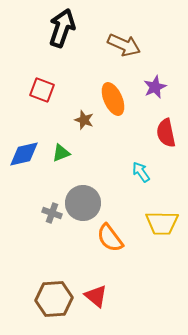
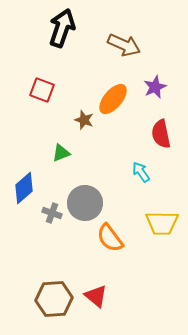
orange ellipse: rotated 64 degrees clockwise
red semicircle: moved 5 px left, 1 px down
blue diamond: moved 34 px down; rotated 28 degrees counterclockwise
gray circle: moved 2 px right
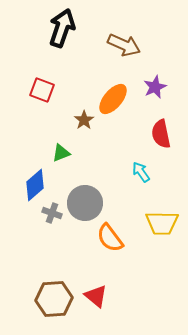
brown star: rotated 18 degrees clockwise
blue diamond: moved 11 px right, 3 px up
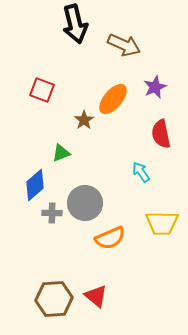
black arrow: moved 13 px right, 4 px up; rotated 147 degrees clockwise
gray cross: rotated 18 degrees counterclockwise
orange semicircle: rotated 76 degrees counterclockwise
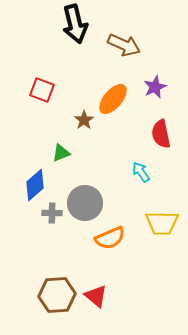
brown hexagon: moved 3 px right, 4 px up
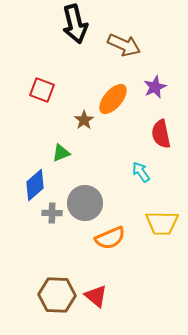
brown hexagon: rotated 6 degrees clockwise
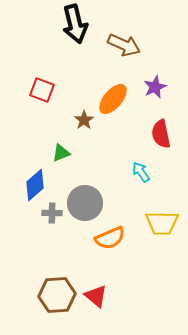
brown hexagon: rotated 6 degrees counterclockwise
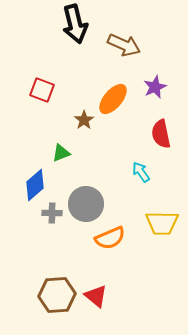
gray circle: moved 1 px right, 1 px down
